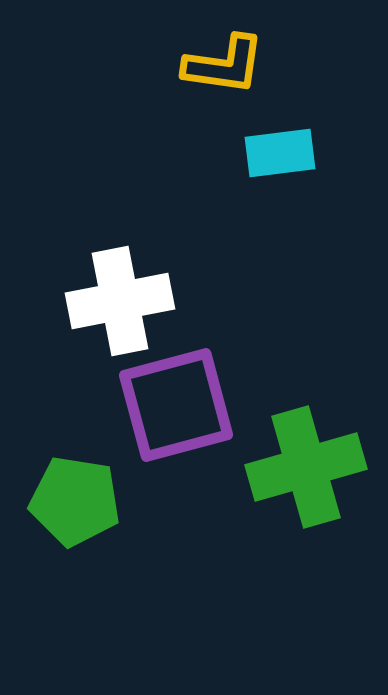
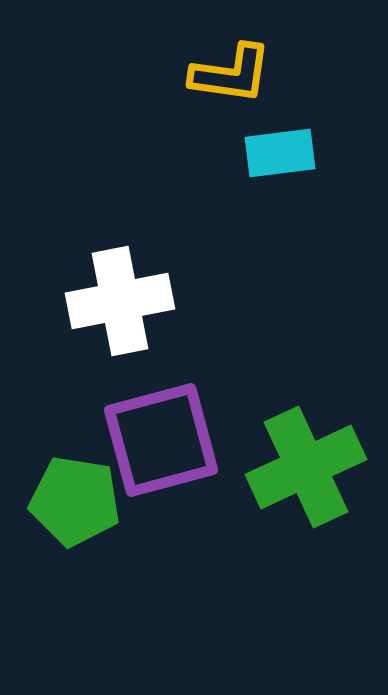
yellow L-shape: moved 7 px right, 9 px down
purple square: moved 15 px left, 35 px down
green cross: rotated 9 degrees counterclockwise
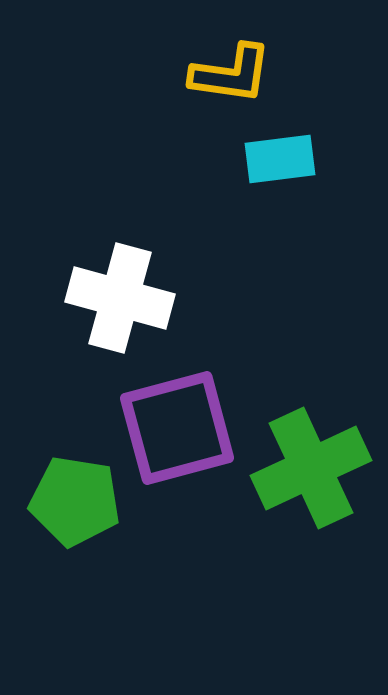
cyan rectangle: moved 6 px down
white cross: moved 3 px up; rotated 26 degrees clockwise
purple square: moved 16 px right, 12 px up
green cross: moved 5 px right, 1 px down
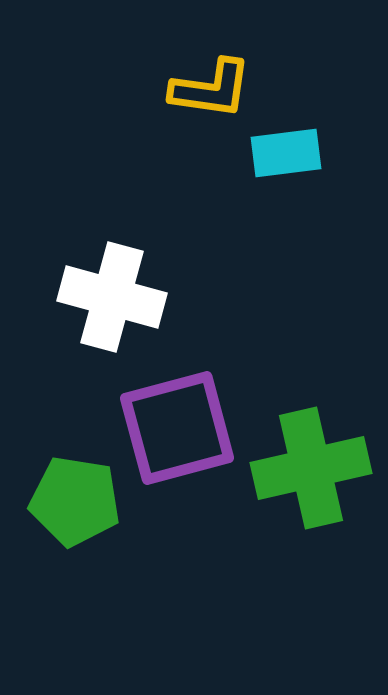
yellow L-shape: moved 20 px left, 15 px down
cyan rectangle: moved 6 px right, 6 px up
white cross: moved 8 px left, 1 px up
green cross: rotated 12 degrees clockwise
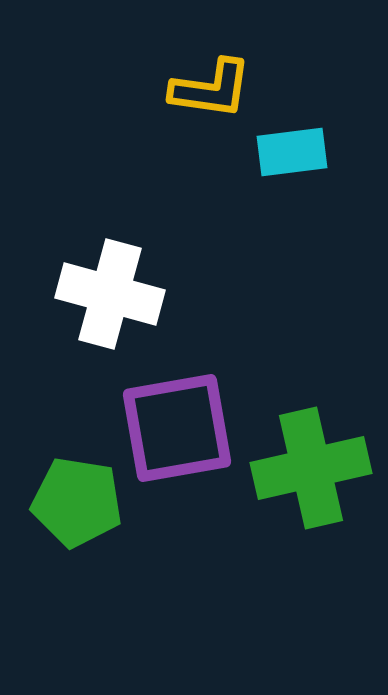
cyan rectangle: moved 6 px right, 1 px up
white cross: moved 2 px left, 3 px up
purple square: rotated 5 degrees clockwise
green pentagon: moved 2 px right, 1 px down
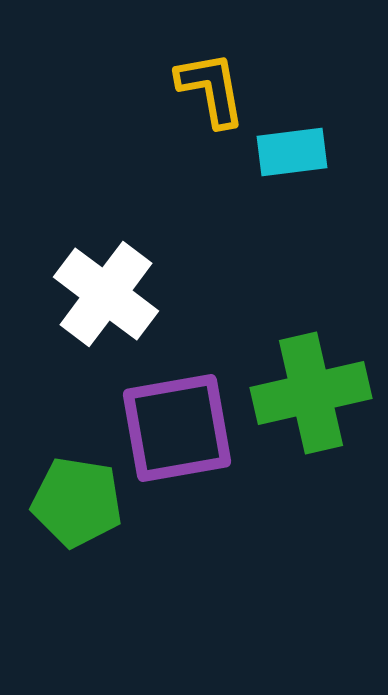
yellow L-shape: rotated 108 degrees counterclockwise
white cross: moved 4 px left; rotated 22 degrees clockwise
green cross: moved 75 px up
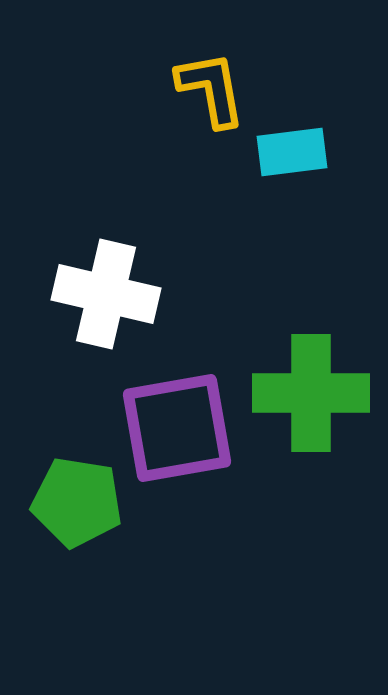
white cross: rotated 24 degrees counterclockwise
green cross: rotated 13 degrees clockwise
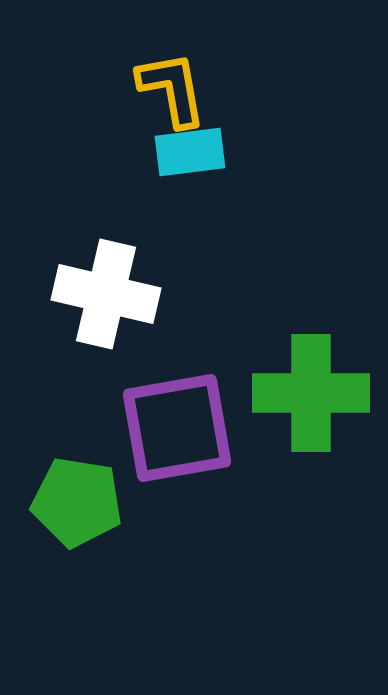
yellow L-shape: moved 39 px left
cyan rectangle: moved 102 px left
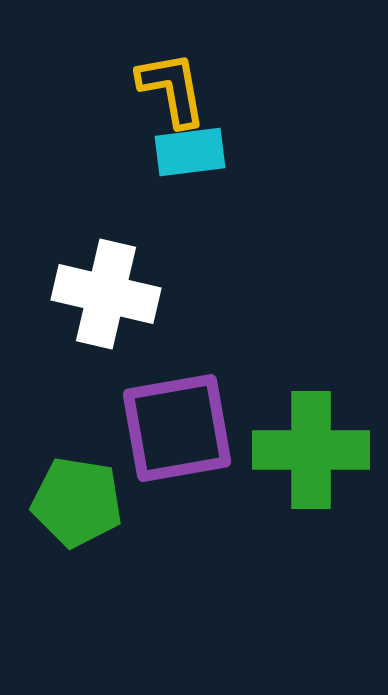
green cross: moved 57 px down
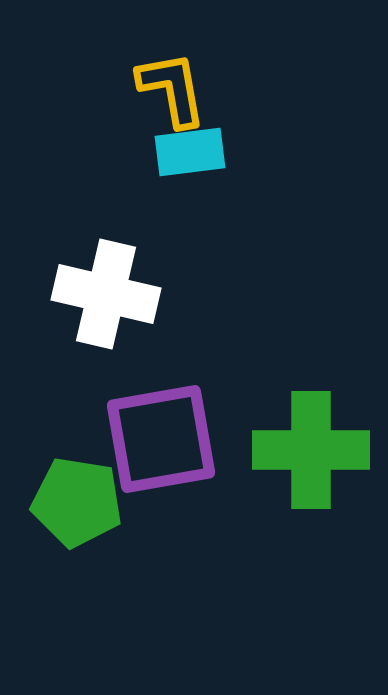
purple square: moved 16 px left, 11 px down
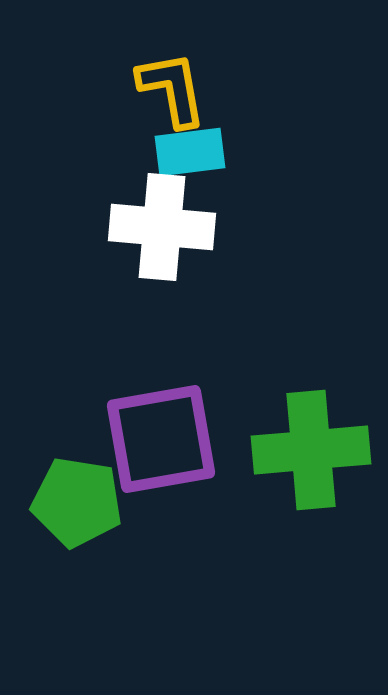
white cross: moved 56 px right, 67 px up; rotated 8 degrees counterclockwise
green cross: rotated 5 degrees counterclockwise
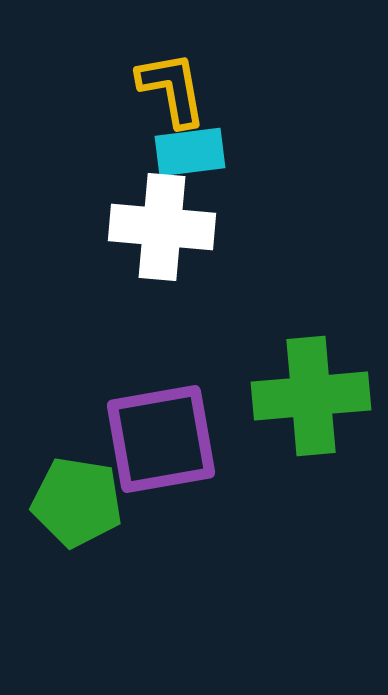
green cross: moved 54 px up
